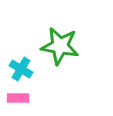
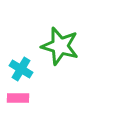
green star: rotated 6 degrees clockwise
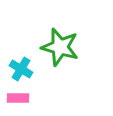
green star: moved 1 px down
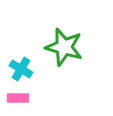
green star: moved 4 px right
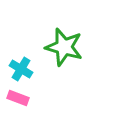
pink rectangle: rotated 20 degrees clockwise
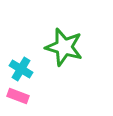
pink rectangle: moved 2 px up
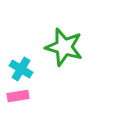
pink rectangle: rotated 30 degrees counterclockwise
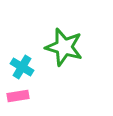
cyan cross: moved 1 px right, 2 px up
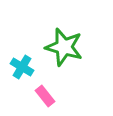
pink rectangle: moved 27 px right; rotated 60 degrees clockwise
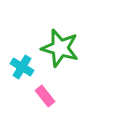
green star: moved 4 px left, 1 px down
